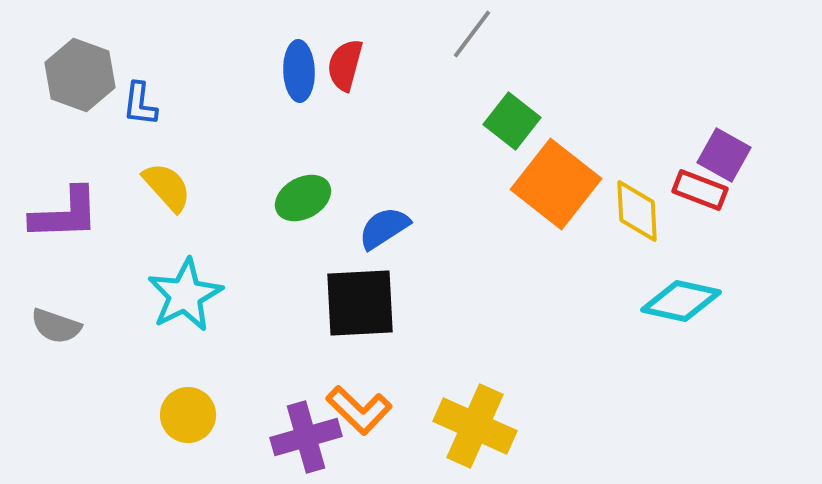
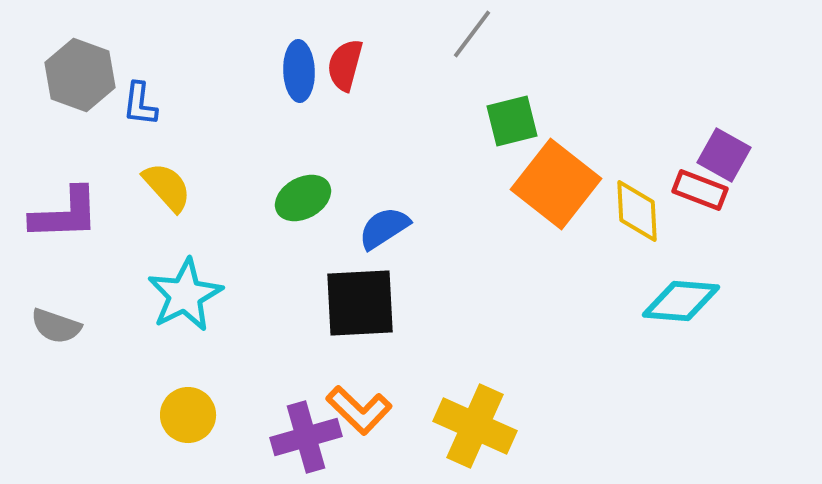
green square: rotated 38 degrees clockwise
cyan diamond: rotated 8 degrees counterclockwise
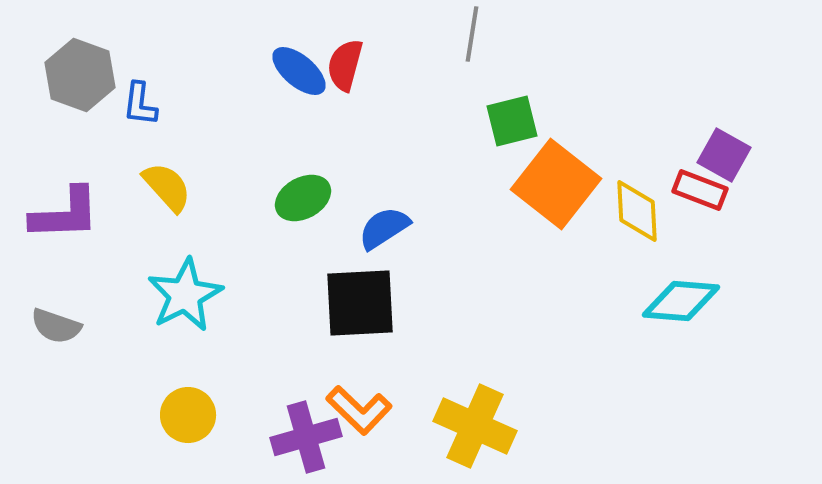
gray line: rotated 28 degrees counterclockwise
blue ellipse: rotated 48 degrees counterclockwise
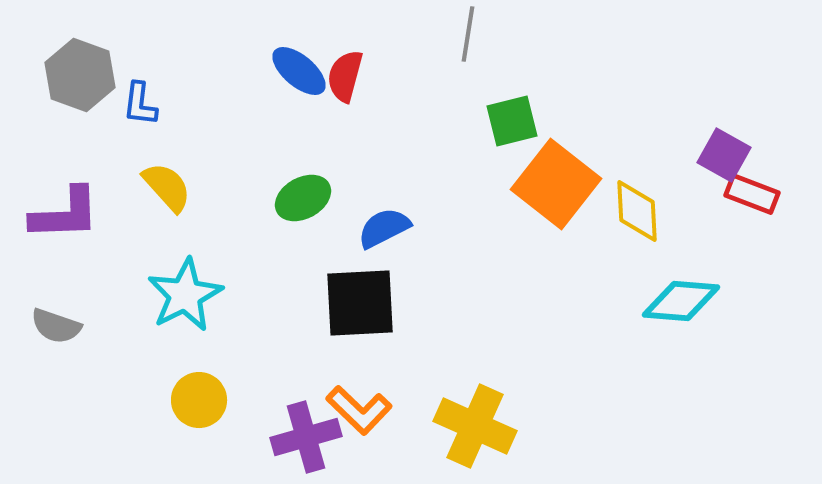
gray line: moved 4 px left
red semicircle: moved 11 px down
red rectangle: moved 52 px right, 4 px down
blue semicircle: rotated 6 degrees clockwise
yellow circle: moved 11 px right, 15 px up
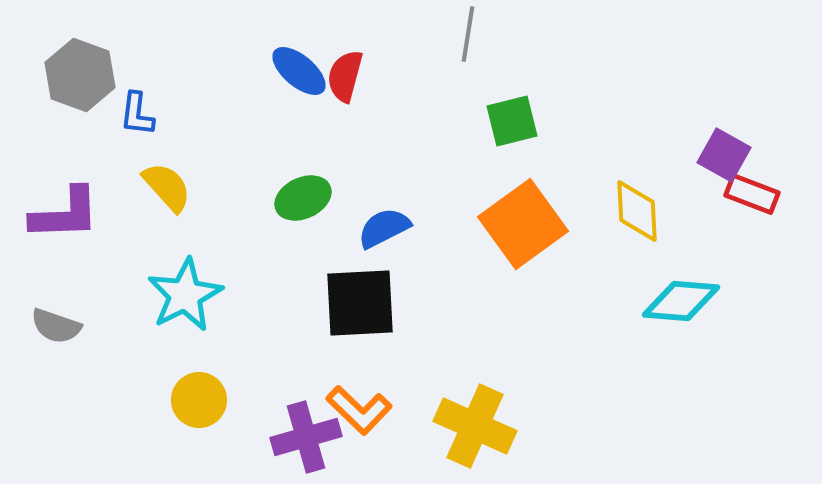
blue L-shape: moved 3 px left, 10 px down
orange square: moved 33 px left, 40 px down; rotated 16 degrees clockwise
green ellipse: rotated 4 degrees clockwise
